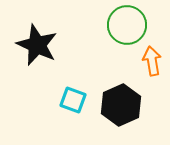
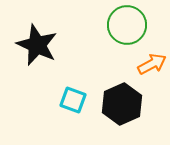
orange arrow: moved 3 px down; rotated 72 degrees clockwise
black hexagon: moved 1 px right, 1 px up
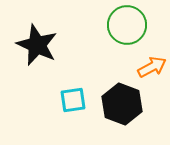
orange arrow: moved 3 px down
cyan square: rotated 28 degrees counterclockwise
black hexagon: rotated 15 degrees counterclockwise
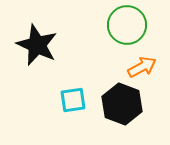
orange arrow: moved 10 px left
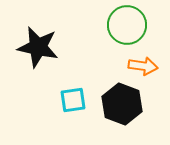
black star: moved 1 px right, 2 px down; rotated 12 degrees counterclockwise
orange arrow: moved 1 px right, 1 px up; rotated 36 degrees clockwise
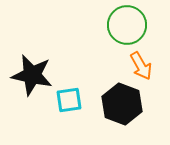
black star: moved 6 px left, 28 px down
orange arrow: moved 2 px left; rotated 52 degrees clockwise
cyan square: moved 4 px left
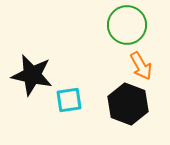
black hexagon: moved 6 px right
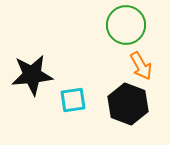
green circle: moved 1 px left
black star: rotated 18 degrees counterclockwise
cyan square: moved 4 px right
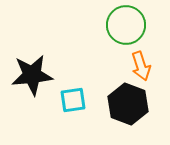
orange arrow: rotated 12 degrees clockwise
